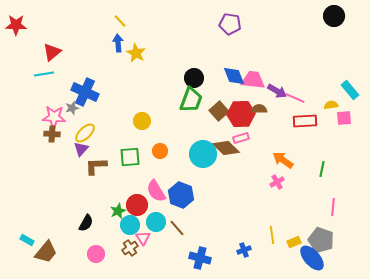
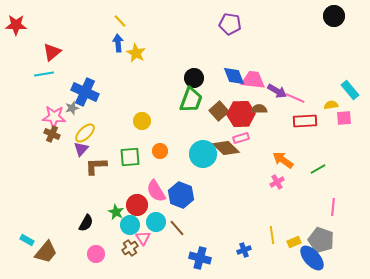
brown cross at (52, 134): rotated 21 degrees clockwise
green line at (322, 169): moved 4 px left; rotated 49 degrees clockwise
green star at (118, 211): moved 2 px left, 1 px down; rotated 21 degrees counterclockwise
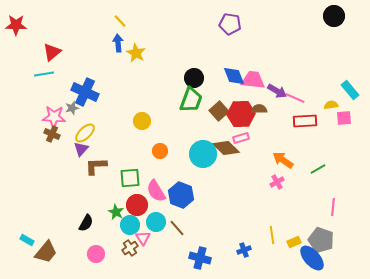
green square at (130, 157): moved 21 px down
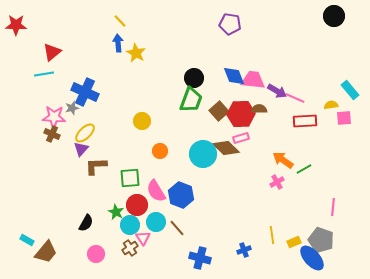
green line at (318, 169): moved 14 px left
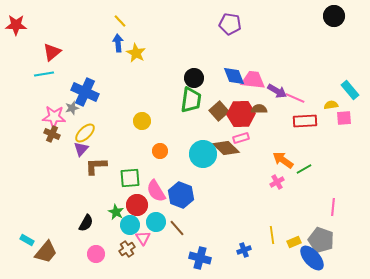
green trapezoid at (191, 100): rotated 12 degrees counterclockwise
brown cross at (130, 248): moved 3 px left, 1 px down
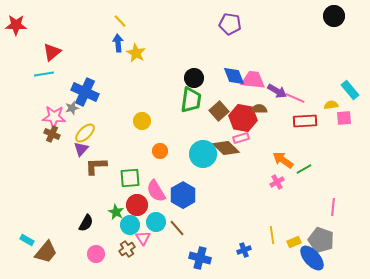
red hexagon at (241, 114): moved 2 px right, 4 px down; rotated 12 degrees clockwise
blue hexagon at (181, 195): moved 2 px right; rotated 10 degrees clockwise
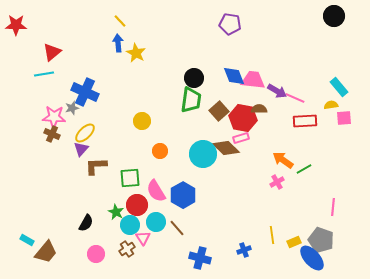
cyan rectangle at (350, 90): moved 11 px left, 3 px up
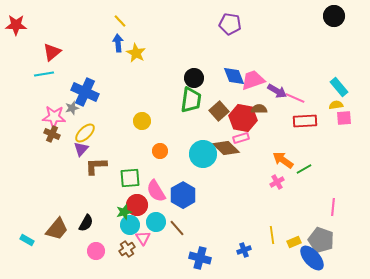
pink trapezoid at (253, 80): rotated 25 degrees counterclockwise
yellow semicircle at (331, 105): moved 5 px right
green star at (116, 212): moved 8 px right; rotated 28 degrees clockwise
brown trapezoid at (46, 252): moved 11 px right, 23 px up
pink circle at (96, 254): moved 3 px up
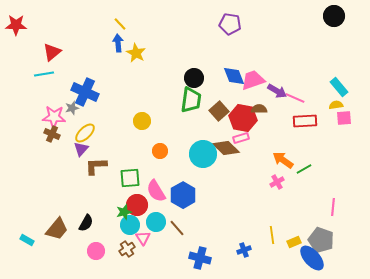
yellow line at (120, 21): moved 3 px down
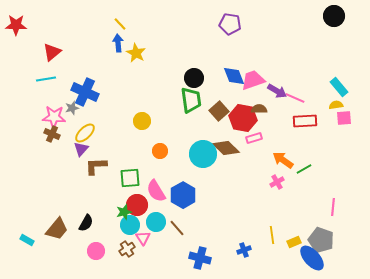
cyan line at (44, 74): moved 2 px right, 5 px down
green trapezoid at (191, 100): rotated 16 degrees counterclockwise
pink rectangle at (241, 138): moved 13 px right
